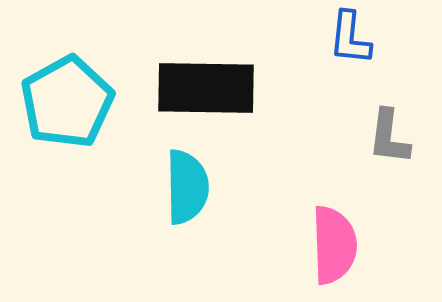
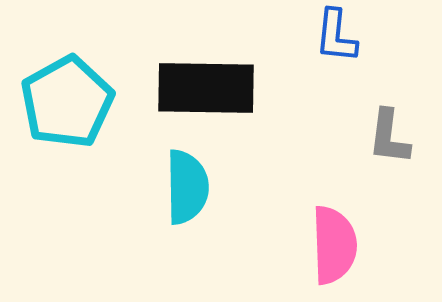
blue L-shape: moved 14 px left, 2 px up
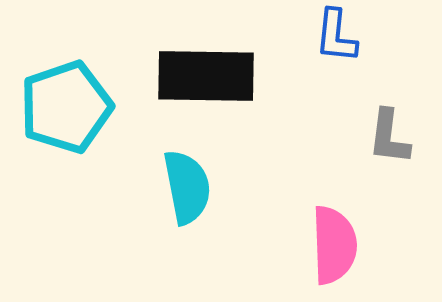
black rectangle: moved 12 px up
cyan pentagon: moved 1 px left, 5 px down; rotated 10 degrees clockwise
cyan semicircle: rotated 10 degrees counterclockwise
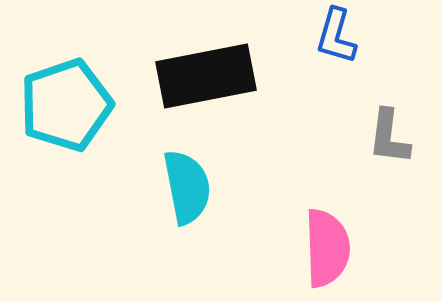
blue L-shape: rotated 10 degrees clockwise
black rectangle: rotated 12 degrees counterclockwise
cyan pentagon: moved 2 px up
pink semicircle: moved 7 px left, 3 px down
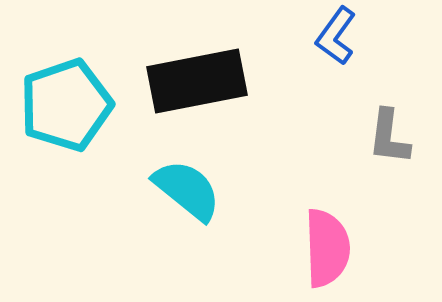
blue L-shape: rotated 20 degrees clockwise
black rectangle: moved 9 px left, 5 px down
cyan semicircle: moved 3 px down; rotated 40 degrees counterclockwise
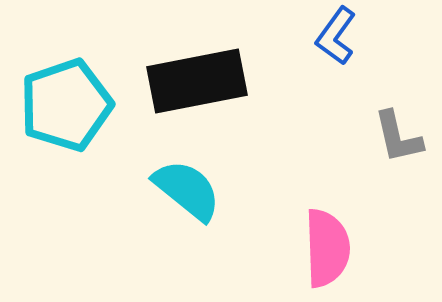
gray L-shape: moved 9 px right; rotated 20 degrees counterclockwise
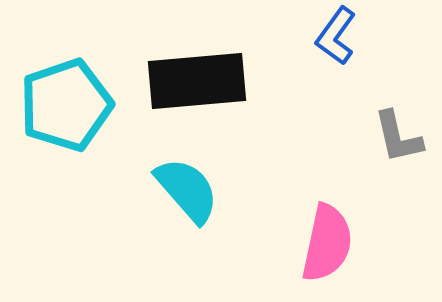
black rectangle: rotated 6 degrees clockwise
cyan semicircle: rotated 10 degrees clockwise
pink semicircle: moved 5 px up; rotated 14 degrees clockwise
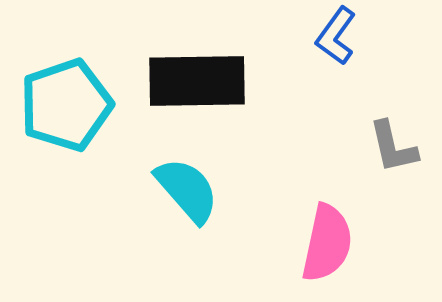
black rectangle: rotated 4 degrees clockwise
gray L-shape: moved 5 px left, 10 px down
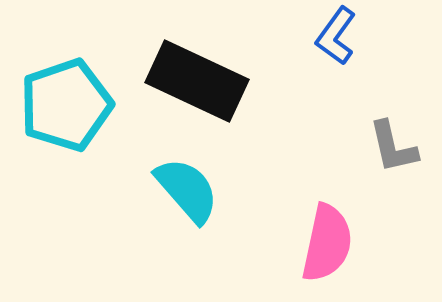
black rectangle: rotated 26 degrees clockwise
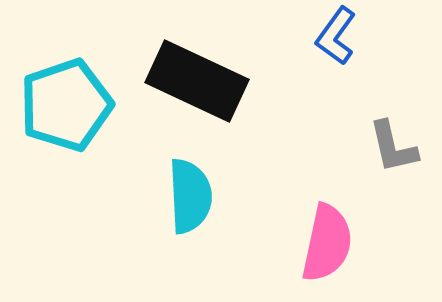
cyan semicircle: moved 3 px right, 6 px down; rotated 38 degrees clockwise
